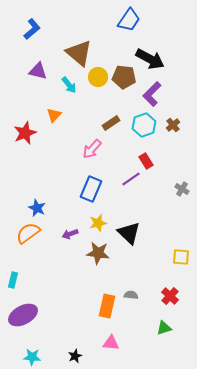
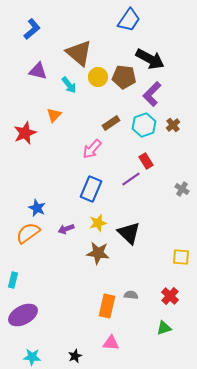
purple arrow: moved 4 px left, 5 px up
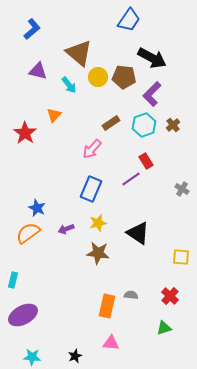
black arrow: moved 2 px right, 1 px up
red star: rotated 15 degrees counterclockwise
black triangle: moved 9 px right; rotated 10 degrees counterclockwise
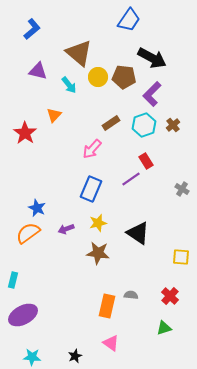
pink triangle: rotated 30 degrees clockwise
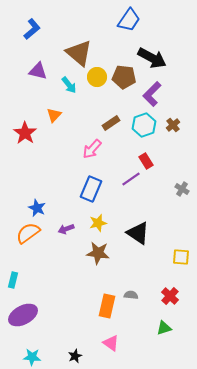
yellow circle: moved 1 px left
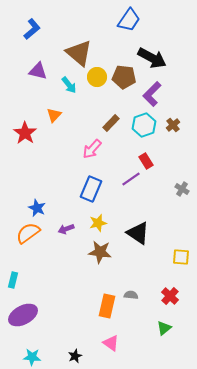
brown rectangle: rotated 12 degrees counterclockwise
brown star: moved 2 px right, 1 px up
green triangle: rotated 21 degrees counterclockwise
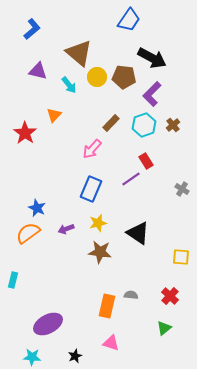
purple ellipse: moved 25 px right, 9 px down
pink triangle: rotated 18 degrees counterclockwise
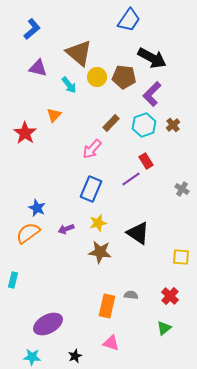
purple triangle: moved 3 px up
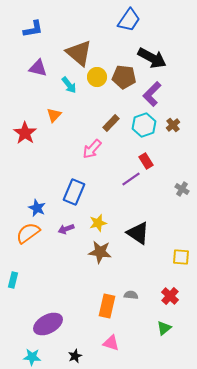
blue L-shape: moved 1 px right; rotated 30 degrees clockwise
blue rectangle: moved 17 px left, 3 px down
